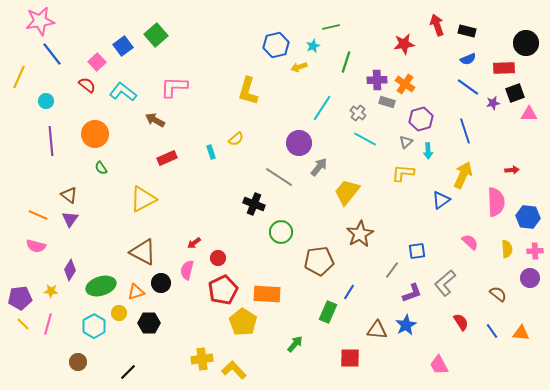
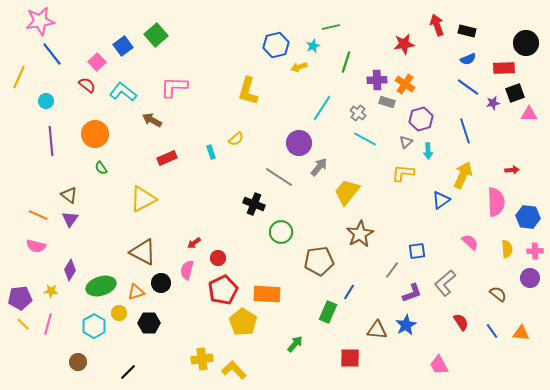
brown arrow at (155, 120): moved 3 px left
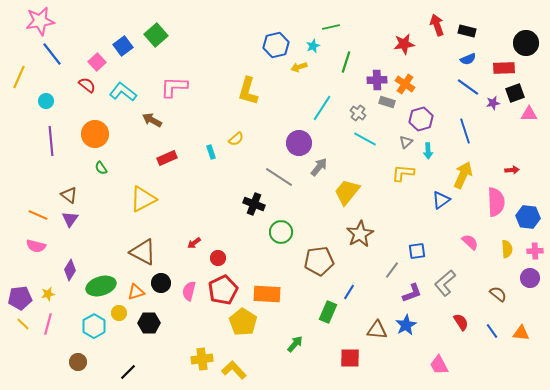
pink semicircle at (187, 270): moved 2 px right, 21 px down
yellow star at (51, 291): moved 3 px left, 3 px down; rotated 16 degrees counterclockwise
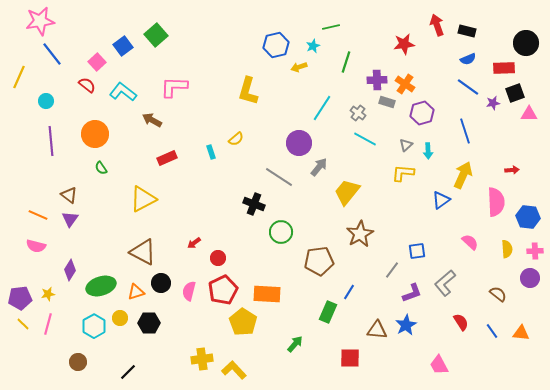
purple hexagon at (421, 119): moved 1 px right, 6 px up
gray triangle at (406, 142): moved 3 px down
yellow circle at (119, 313): moved 1 px right, 5 px down
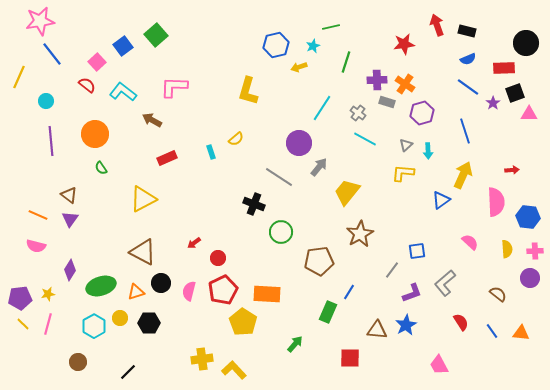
purple star at (493, 103): rotated 24 degrees counterclockwise
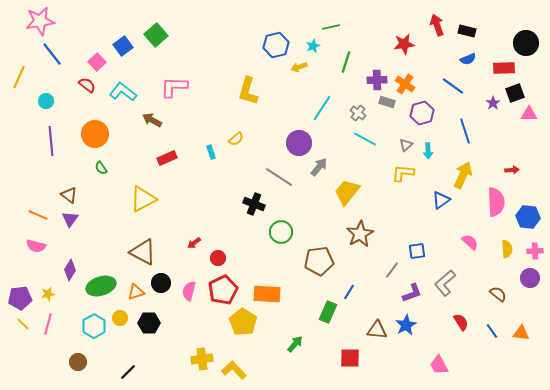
blue line at (468, 87): moved 15 px left, 1 px up
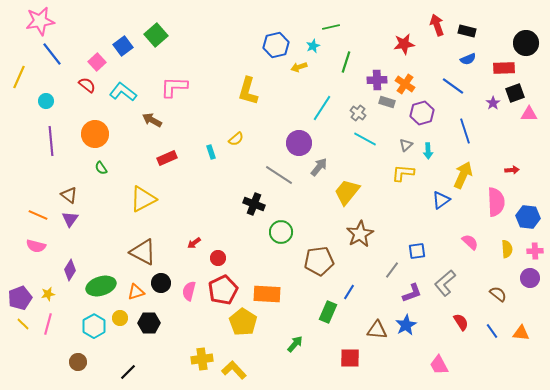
gray line at (279, 177): moved 2 px up
purple pentagon at (20, 298): rotated 15 degrees counterclockwise
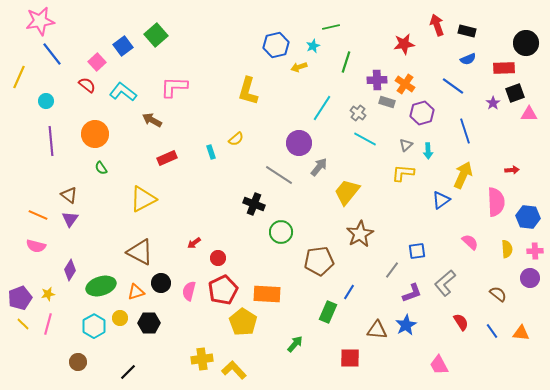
brown triangle at (143, 252): moved 3 px left
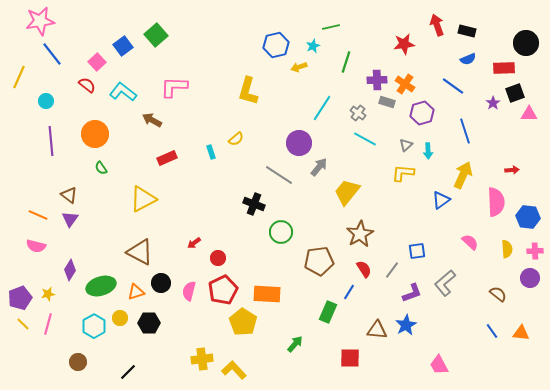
red semicircle at (461, 322): moved 97 px left, 53 px up
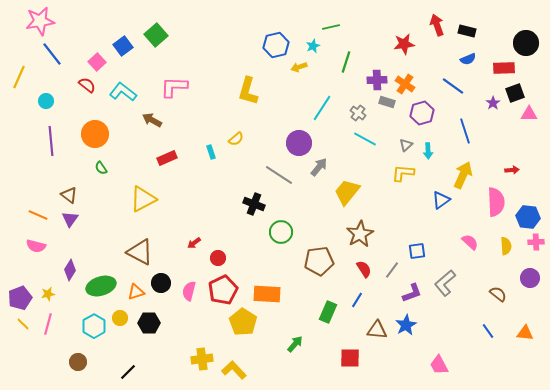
yellow semicircle at (507, 249): moved 1 px left, 3 px up
pink cross at (535, 251): moved 1 px right, 9 px up
blue line at (349, 292): moved 8 px right, 8 px down
blue line at (492, 331): moved 4 px left
orange triangle at (521, 333): moved 4 px right
